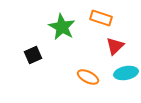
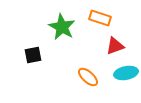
orange rectangle: moved 1 px left
red triangle: rotated 24 degrees clockwise
black square: rotated 12 degrees clockwise
orange ellipse: rotated 15 degrees clockwise
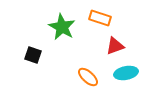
black square: rotated 30 degrees clockwise
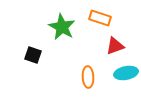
orange ellipse: rotated 45 degrees clockwise
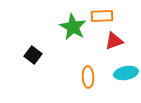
orange rectangle: moved 2 px right, 2 px up; rotated 20 degrees counterclockwise
green star: moved 11 px right
red triangle: moved 1 px left, 5 px up
black square: rotated 18 degrees clockwise
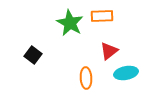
green star: moved 3 px left, 4 px up
red triangle: moved 5 px left, 10 px down; rotated 18 degrees counterclockwise
orange ellipse: moved 2 px left, 1 px down
